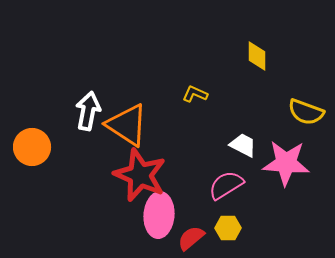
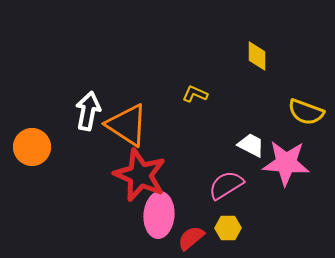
white trapezoid: moved 8 px right
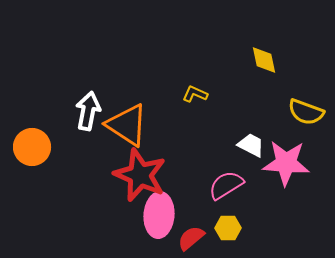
yellow diamond: moved 7 px right, 4 px down; rotated 12 degrees counterclockwise
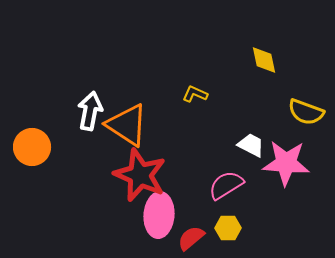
white arrow: moved 2 px right
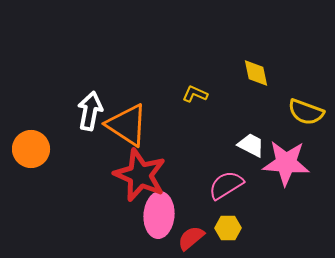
yellow diamond: moved 8 px left, 13 px down
orange circle: moved 1 px left, 2 px down
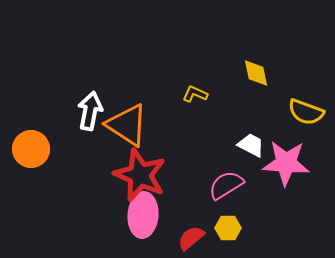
pink ellipse: moved 16 px left
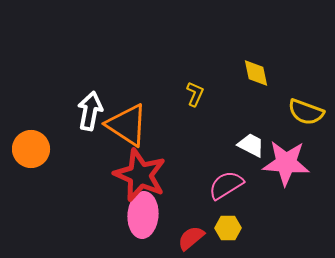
yellow L-shape: rotated 90 degrees clockwise
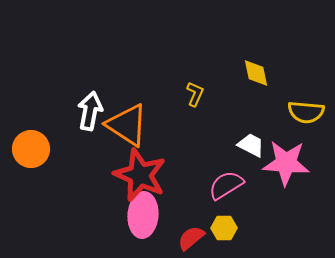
yellow semicircle: rotated 15 degrees counterclockwise
yellow hexagon: moved 4 px left
